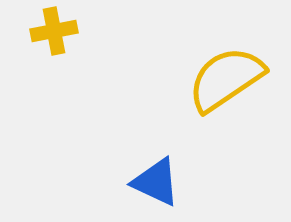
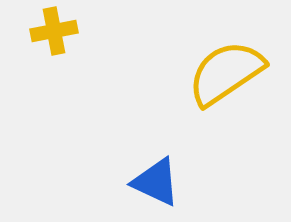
yellow semicircle: moved 6 px up
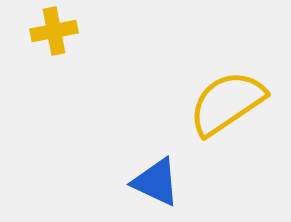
yellow semicircle: moved 1 px right, 30 px down
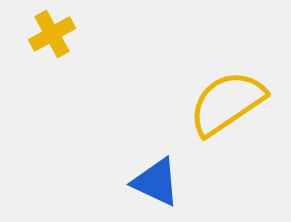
yellow cross: moved 2 px left, 3 px down; rotated 18 degrees counterclockwise
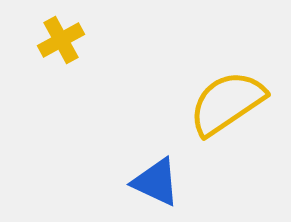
yellow cross: moved 9 px right, 6 px down
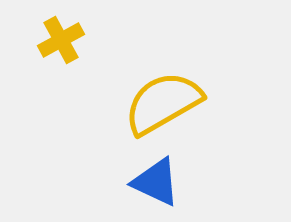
yellow semicircle: moved 64 px left; rotated 4 degrees clockwise
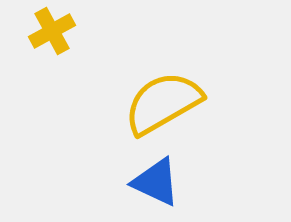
yellow cross: moved 9 px left, 9 px up
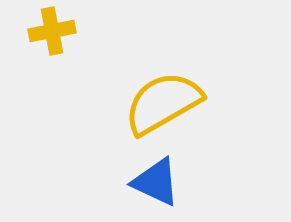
yellow cross: rotated 18 degrees clockwise
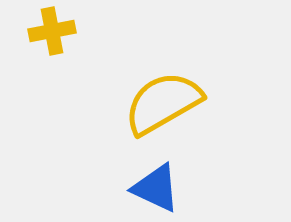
blue triangle: moved 6 px down
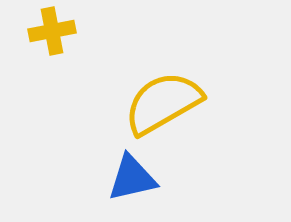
blue triangle: moved 24 px left, 10 px up; rotated 38 degrees counterclockwise
